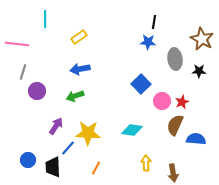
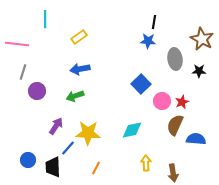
blue star: moved 1 px up
cyan diamond: rotated 20 degrees counterclockwise
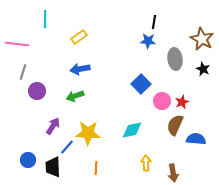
black star: moved 4 px right, 2 px up; rotated 24 degrees clockwise
purple arrow: moved 3 px left
blue line: moved 1 px left, 1 px up
orange line: rotated 24 degrees counterclockwise
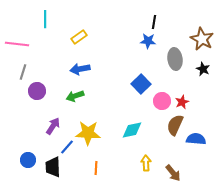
brown arrow: rotated 30 degrees counterclockwise
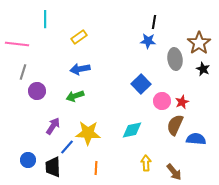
brown star: moved 3 px left, 4 px down; rotated 10 degrees clockwise
brown arrow: moved 1 px right, 1 px up
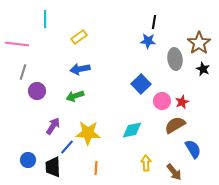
brown semicircle: rotated 35 degrees clockwise
blue semicircle: moved 3 px left, 10 px down; rotated 54 degrees clockwise
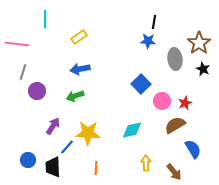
red star: moved 3 px right, 1 px down
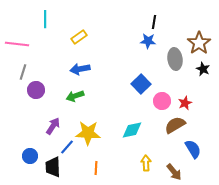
purple circle: moved 1 px left, 1 px up
blue circle: moved 2 px right, 4 px up
